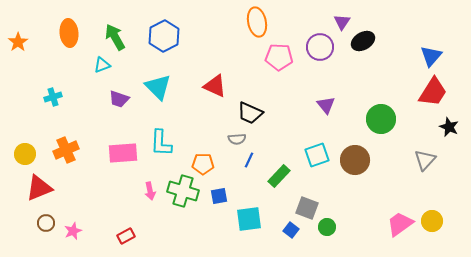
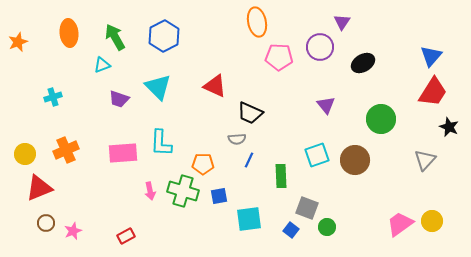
black ellipse at (363, 41): moved 22 px down
orange star at (18, 42): rotated 12 degrees clockwise
green rectangle at (279, 176): moved 2 px right; rotated 45 degrees counterclockwise
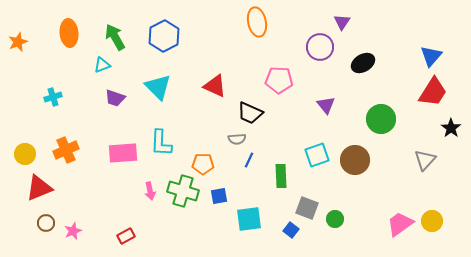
pink pentagon at (279, 57): moved 23 px down
purple trapezoid at (119, 99): moved 4 px left, 1 px up
black star at (449, 127): moved 2 px right, 1 px down; rotated 12 degrees clockwise
green circle at (327, 227): moved 8 px right, 8 px up
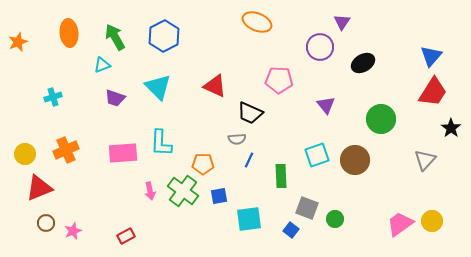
orange ellipse at (257, 22): rotated 56 degrees counterclockwise
green cross at (183, 191): rotated 20 degrees clockwise
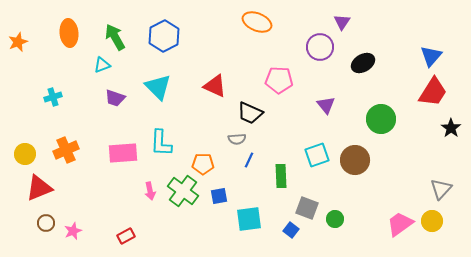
gray triangle at (425, 160): moved 16 px right, 29 px down
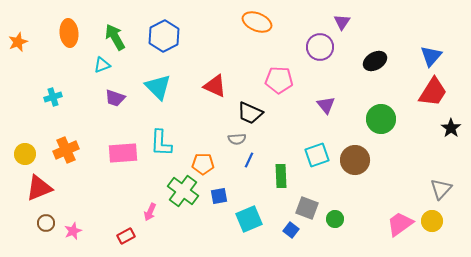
black ellipse at (363, 63): moved 12 px right, 2 px up
pink arrow at (150, 191): moved 21 px down; rotated 36 degrees clockwise
cyan square at (249, 219): rotated 16 degrees counterclockwise
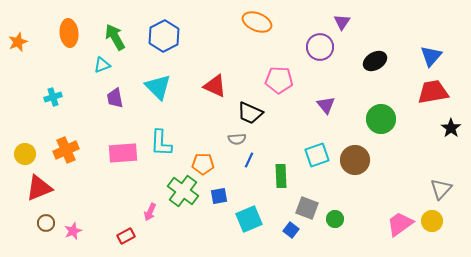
red trapezoid at (433, 92): rotated 132 degrees counterclockwise
purple trapezoid at (115, 98): rotated 60 degrees clockwise
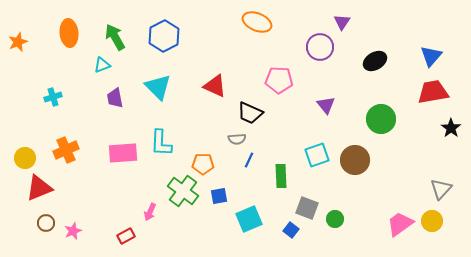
yellow circle at (25, 154): moved 4 px down
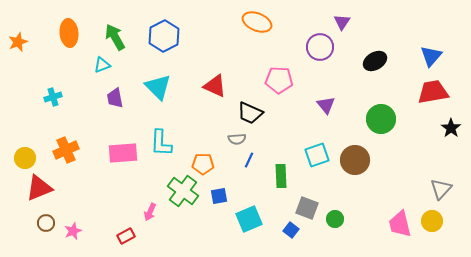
pink trapezoid at (400, 224): rotated 68 degrees counterclockwise
